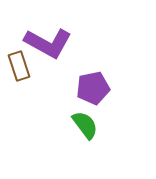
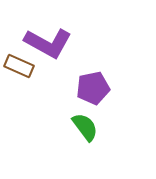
brown rectangle: rotated 48 degrees counterclockwise
green semicircle: moved 2 px down
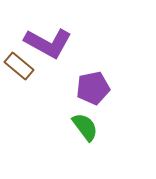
brown rectangle: rotated 16 degrees clockwise
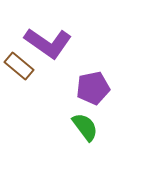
purple L-shape: rotated 6 degrees clockwise
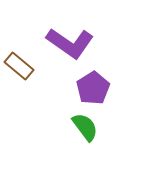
purple L-shape: moved 22 px right
purple pentagon: rotated 20 degrees counterclockwise
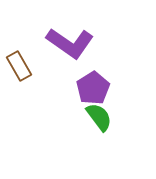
brown rectangle: rotated 20 degrees clockwise
green semicircle: moved 14 px right, 10 px up
